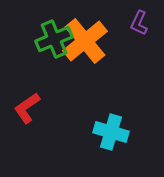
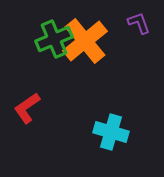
purple L-shape: rotated 135 degrees clockwise
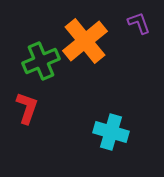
green cross: moved 13 px left, 22 px down
red L-shape: rotated 144 degrees clockwise
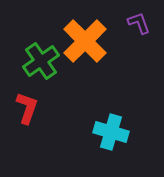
orange cross: rotated 6 degrees counterclockwise
green cross: rotated 12 degrees counterclockwise
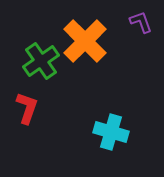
purple L-shape: moved 2 px right, 1 px up
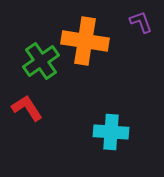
orange cross: rotated 36 degrees counterclockwise
red L-shape: rotated 52 degrees counterclockwise
cyan cross: rotated 12 degrees counterclockwise
